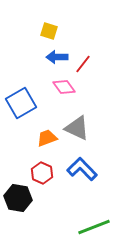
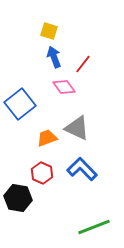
blue arrow: moved 3 px left; rotated 70 degrees clockwise
blue square: moved 1 px left, 1 px down; rotated 8 degrees counterclockwise
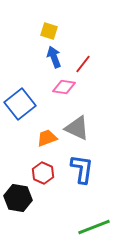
pink diamond: rotated 45 degrees counterclockwise
blue L-shape: rotated 52 degrees clockwise
red hexagon: moved 1 px right
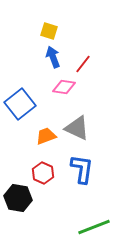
blue arrow: moved 1 px left
orange trapezoid: moved 1 px left, 2 px up
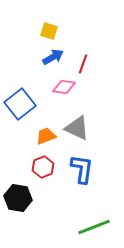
blue arrow: rotated 80 degrees clockwise
red line: rotated 18 degrees counterclockwise
red hexagon: moved 6 px up; rotated 15 degrees clockwise
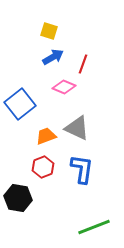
pink diamond: rotated 15 degrees clockwise
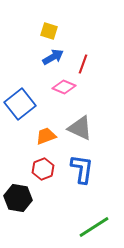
gray triangle: moved 3 px right
red hexagon: moved 2 px down
green line: rotated 12 degrees counterclockwise
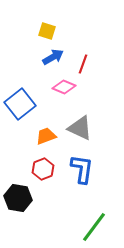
yellow square: moved 2 px left
green line: rotated 20 degrees counterclockwise
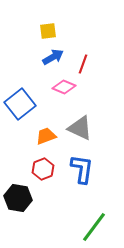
yellow square: moved 1 px right; rotated 24 degrees counterclockwise
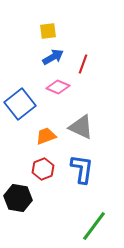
pink diamond: moved 6 px left
gray triangle: moved 1 px right, 1 px up
green line: moved 1 px up
